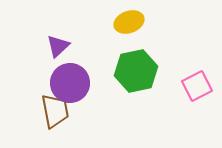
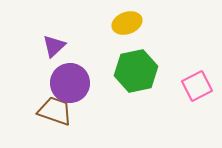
yellow ellipse: moved 2 px left, 1 px down
purple triangle: moved 4 px left
brown trapezoid: rotated 60 degrees counterclockwise
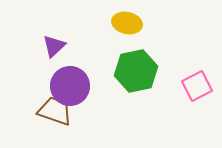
yellow ellipse: rotated 32 degrees clockwise
purple circle: moved 3 px down
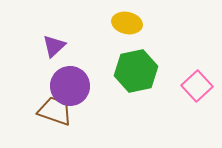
pink square: rotated 16 degrees counterclockwise
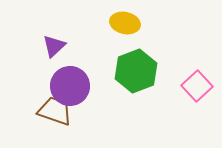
yellow ellipse: moved 2 px left
green hexagon: rotated 9 degrees counterclockwise
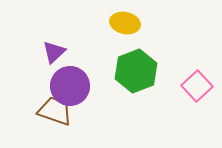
purple triangle: moved 6 px down
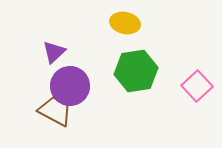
green hexagon: rotated 12 degrees clockwise
brown trapezoid: rotated 9 degrees clockwise
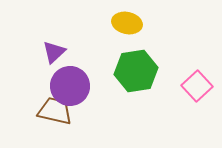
yellow ellipse: moved 2 px right
brown trapezoid: rotated 15 degrees counterclockwise
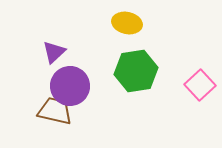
pink square: moved 3 px right, 1 px up
